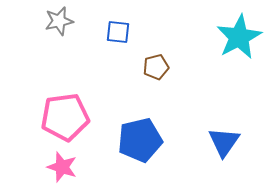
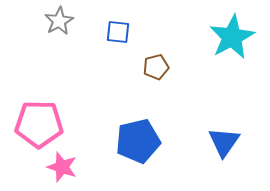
gray star: rotated 16 degrees counterclockwise
cyan star: moved 7 px left
pink pentagon: moved 26 px left, 7 px down; rotated 9 degrees clockwise
blue pentagon: moved 2 px left, 1 px down
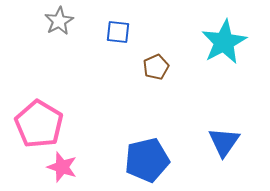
cyan star: moved 8 px left, 5 px down
brown pentagon: rotated 10 degrees counterclockwise
pink pentagon: rotated 30 degrees clockwise
blue pentagon: moved 9 px right, 19 px down
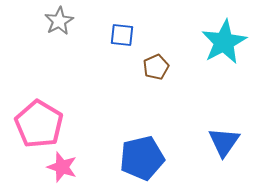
blue square: moved 4 px right, 3 px down
blue pentagon: moved 5 px left, 2 px up
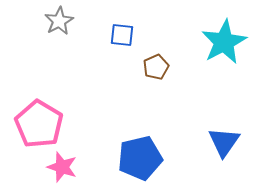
blue pentagon: moved 2 px left
